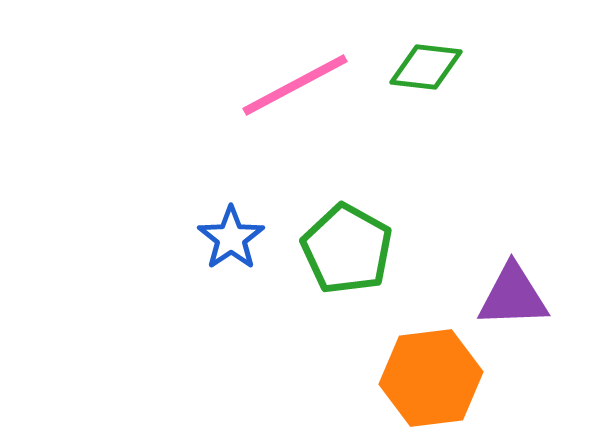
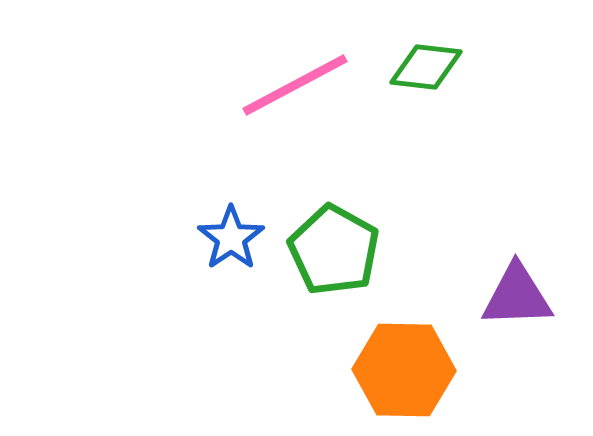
green pentagon: moved 13 px left, 1 px down
purple triangle: moved 4 px right
orange hexagon: moved 27 px left, 8 px up; rotated 8 degrees clockwise
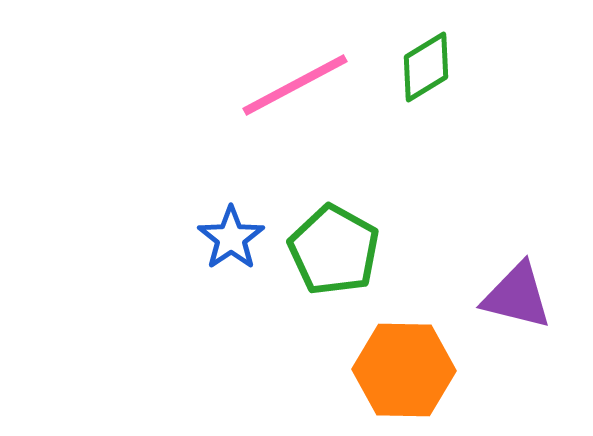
green diamond: rotated 38 degrees counterclockwise
purple triangle: rotated 16 degrees clockwise
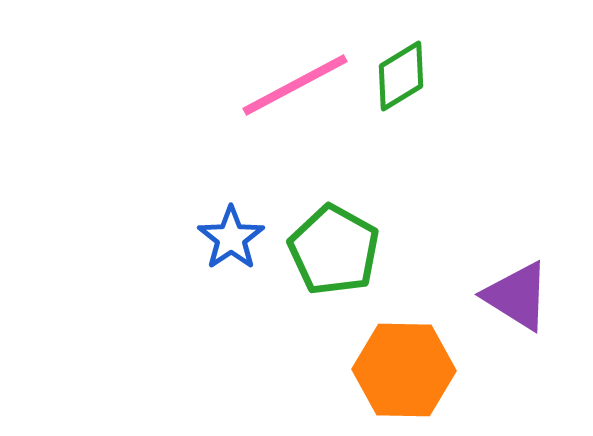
green diamond: moved 25 px left, 9 px down
purple triangle: rotated 18 degrees clockwise
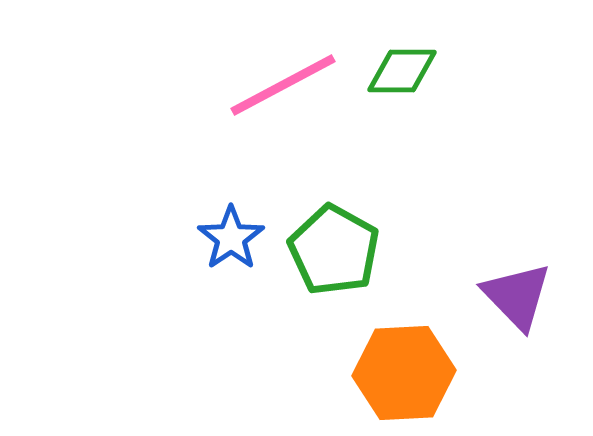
green diamond: moved 1 px right, 5 px up; rotated 32 degrees clockwise
pink line: moved 12 px left
purple triangle: rotated 14 degrees clockwise
orange hexagon: moved 3 px down; rotated 4 degrees counterclockwise
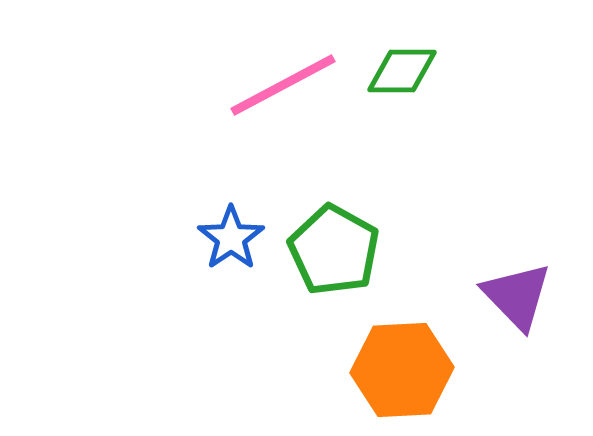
orange hexagon: moved 2 px left, 3 px up
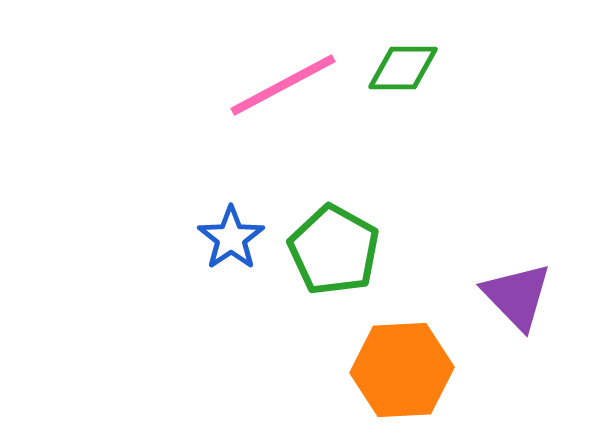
green diamond: moved 1 px right, 3 px up
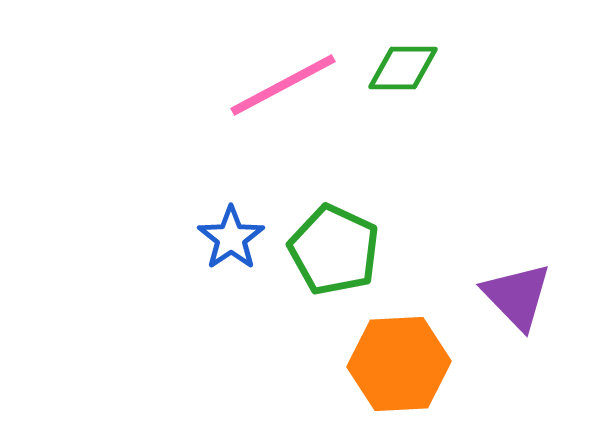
green pentagon: rotated 4 degrees counterclockwise
orange hexagon: moved 3 px left, 6 px up
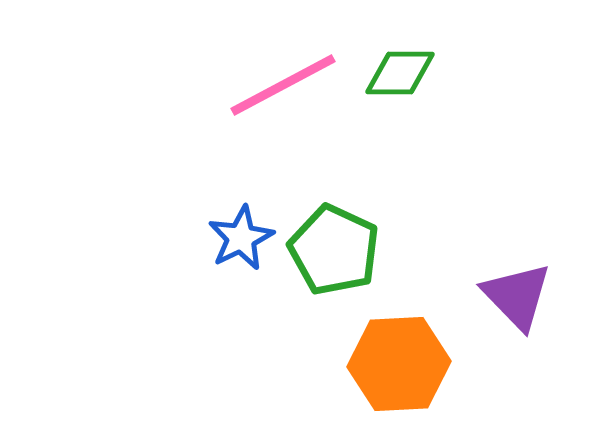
green diamond: moved 3 px left, 5 px down
blue star: moved 10 px right; rotated 8 degrees clockwise
